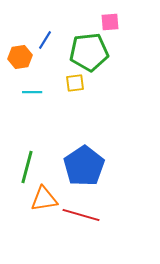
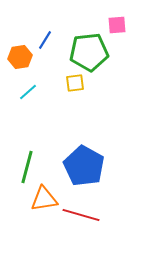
pink square: moved 7 px right, 3 px down
cyan line: moved 4 px left; rotated 42 degrees counterclockwise
blue pentagon: rotated 9 degrees counterclockwise
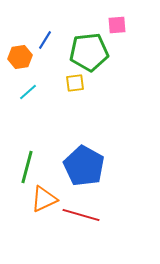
orange triangle: rotated 16 degrees counterclockwise
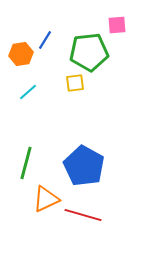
orange hexagon: moved 1 px right, 3 px up
green line: moved 1 px left, 4 px up
orange triangle: moved 2 px right
red line: moved 2 px right
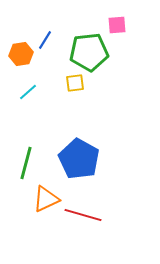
blue pentagon: moved 5 px left, 7 px up
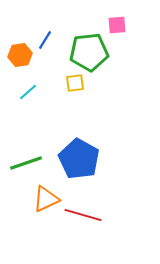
orange hexagon: moved 1 px left, 1 px down
green line: rotated 56 degrees clockwise
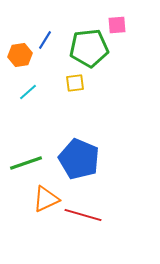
green pentagon: moved 4 px up
blue pentagon: rotated 6 degrees counterclockwise
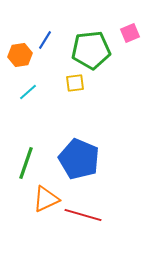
pink square: moved 13 px right, 8 px down; rotated 18 degrees counterclockwise
green pentagon: moved 2 px right, 2 px down
green line: rotated 52 degrees counterclockwise
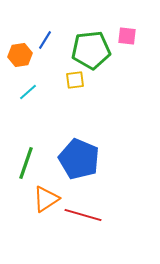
pink square: moved 3 px left, 3 px down; rotated 30 degrees clockwise
yellow square: moved 3 px up
orange triangle: rotated 8 degrees counterclockwise
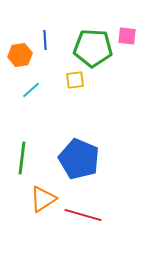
blue line: rotated 36 degrees counterclockwise
green pentagon: moved 2 px right, 2 px up; rotated 9 degrees clockwise
cyan line: moved 3 px right, 2 px up
green line: moved 4 px left, 5 px up; rotated 12 degrees counterclockwise
orange triangle: moved 3 px left
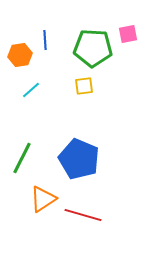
pink square: moved 1 px right, 2 px up; rotated 18 degrees counterclockwise
yellow square: moved 9 px right, 6 px down
green line: rotated 20 degrees clockwise
